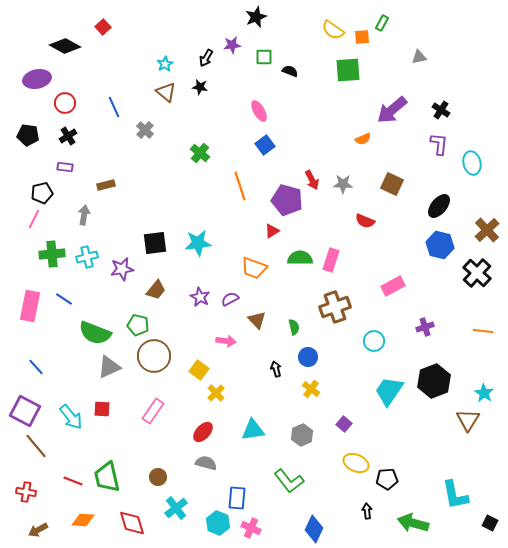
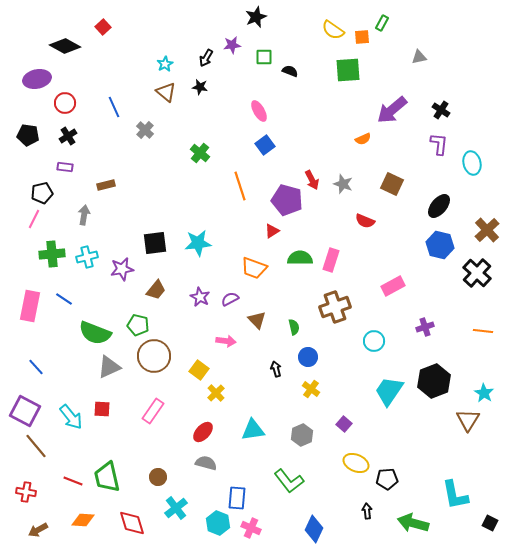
gray star at (343, 184): rotated 18 degrees clockwise
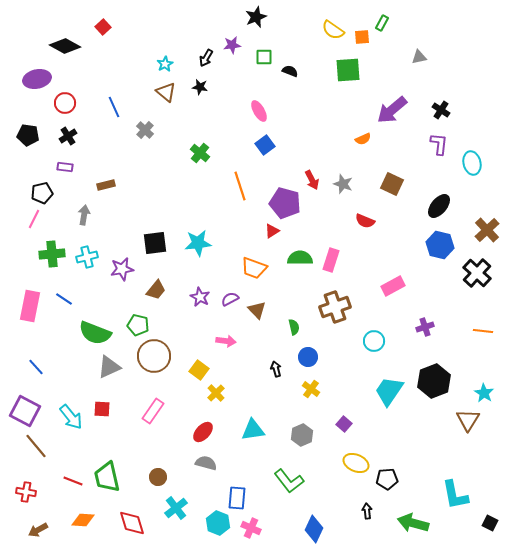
purple pentagon at (287, 200): moved 2 px left, 3 px down
brown triangle at (257, 320): moved 10 px up
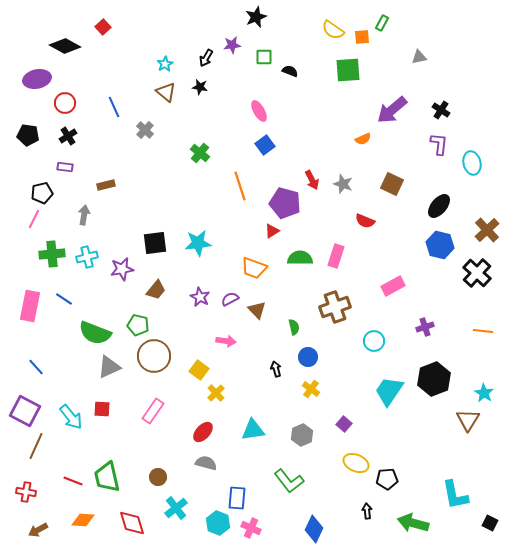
pink rectangle at (331, 260): moved 5 px right, 4 px up
black hexagon at (434, 381): moved 2 px up
brown line at (36, 446): rotated 64 degrees clockwise
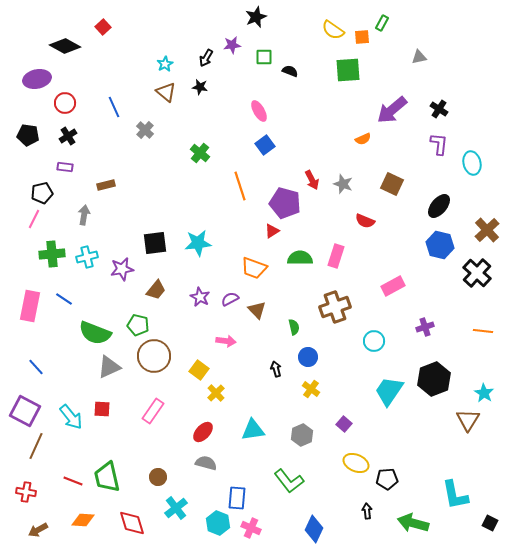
black cross at (441, 110): moved 2 px left, 1 px up
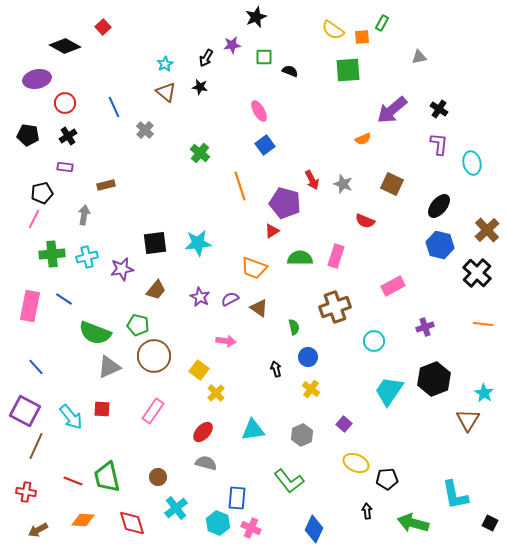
brown triangle at (257, 310): moved 2 px right, 2 px up; rotated 12 degrees counterclockwise
orange line at (483, 331): moved 7 px up
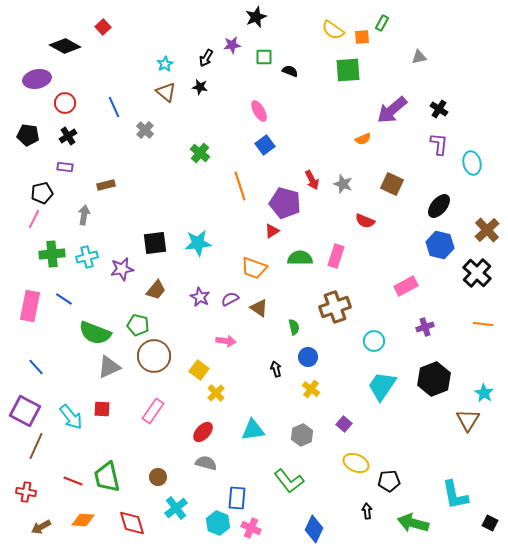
pink rectangle at (393, 286): moved 13 px right
cyan trapezoid at (389, 391): moved 7 px left, 5 px up
black pentagon at (387, 479): moved 2 px right, 2 px down
brown arrow at (38, 530): moved 3 px right, 3 px up
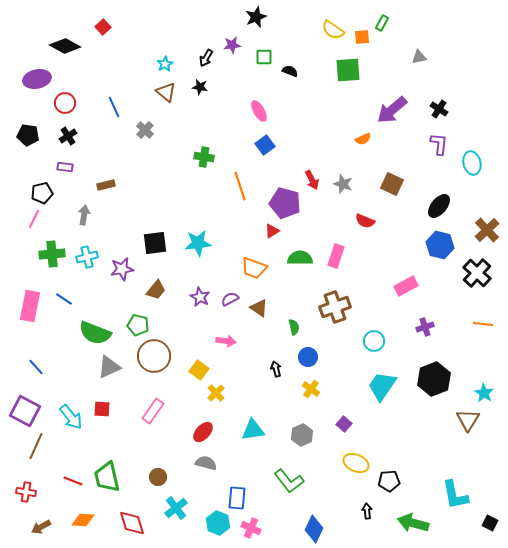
green cross at (200, 153): moved 4 px right, 4 px down; rotated 30 degrees counterclockwise
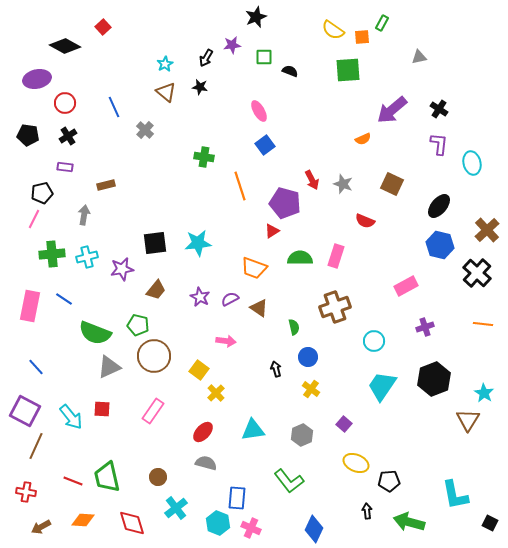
green arrow at (413, 523): moved 4 px left, 1 px up
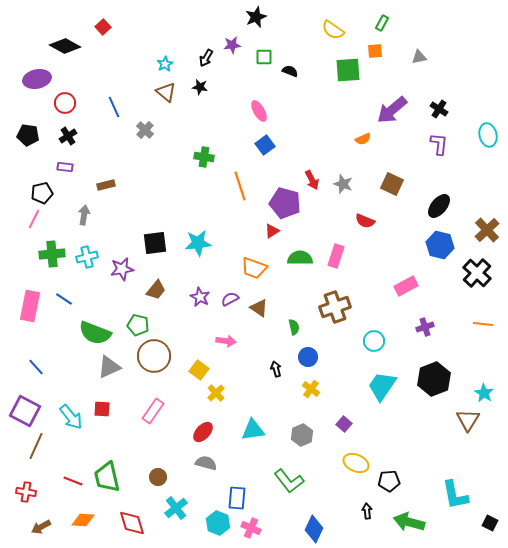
orange square at (362, 37): moved 13 px right, 14 px down
cyan ellipse at (472, 163): moved 16 px right, 28 px up
